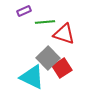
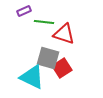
green line: moved 1 px left; rotated 12 degrees clockwise
gray square: rotated 30 degrees counterclockwise
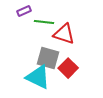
red square: moved 6 px right; rotated 12 degrees counterclockwise
cyan triangle: moved 6 px right
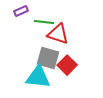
purple rectangle: moved 3 px left
red triangle: moved 6 px left
red square: moved 1 px left, 3 px up
cyan triangle: rotated 20 degrees counterclockwise
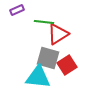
purple rectangle: moved 4 px left, 1 px up
red triangle: rotated 50 degrees counterclockwise
red square: rotated 12 degrees clockwise
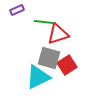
red triangle: rotated 15 degrees clockwise
gray square: moved 1 px right
cyan triangle: rotated 32 degrees counterclockwise
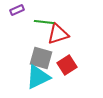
gray square: moved 8 px left
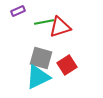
purple rectangle: moved 1 px right, 1 px down
green line: rotated 18 degrees counterclockwise
red triangle: moved 2 px right, 7 px up
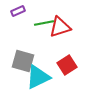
green line: moved 1 px down
gray square: moved 18 px left, 3 px down
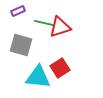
green line: rotated 24 degrees clockwise
gray square: moved 2 px left, 16 px up
red square: moved 7 px left, 3 px down
cyan triangle: rotated 32 degrees clockwise
